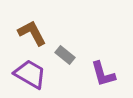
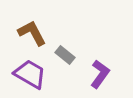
purple L-shape: moved 3 px left; rotated 128 degrees counterclockwise
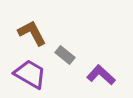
purple L-shape: moved 1 px right, 1 px down; rotated 84 degrees counterclockwise
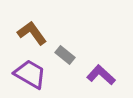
brown L-shape: rotated 8 degrees counterclockwise
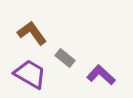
gray rectangle: moved 3 px down
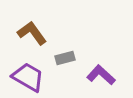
gray rectangle: rotated 54 degrees counterclockwise
purple trapezoid: moved 2 px left, 3 px down
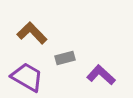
brown L-shape: rotated 8 degrees counterclockwise
purple trapezoid: moved 1 px left
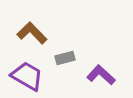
purple trapezoid: moved 1 px up
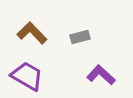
gray rectangle: moved 15 px right, 21 px up
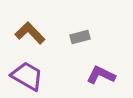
brown L-shape: moved 2 px left
purple L-shape: rotated 16 degrees counterclockwise
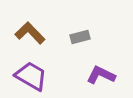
purple trapezoid: moved 4 px right
